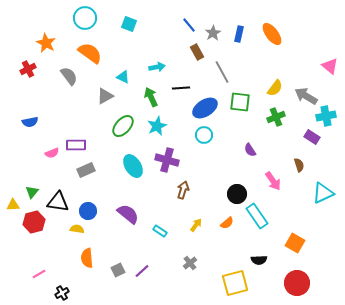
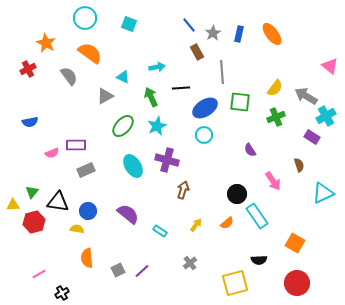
gray line at (222, 72): rotated 25 degrees clockwise
cyan cross at (326, 116): rotated 18 degrees counterclockwise
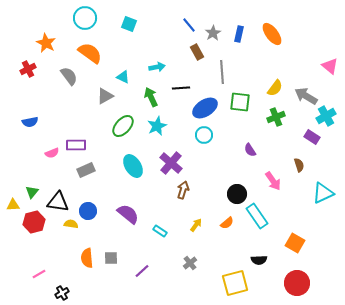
purple cross at (167, 160): moved 4 px right, 3 px down; rotated 25 degrees clockwise
yellow semicircle at (77, 229): moved 6 px left, 5 px up
gray square at (118, 270): moved 7 px left, 12 px up; rotated 24 degrees clockwise
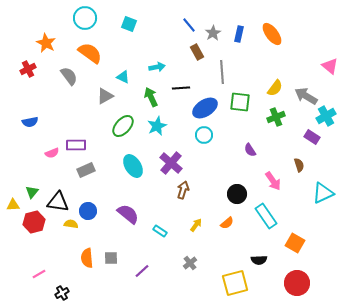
cyan rectangle at (257, 216): moved 9 px right
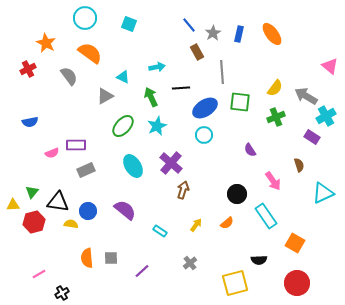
purple semicircle at (128, 214): moved 3 px left, 4 px up
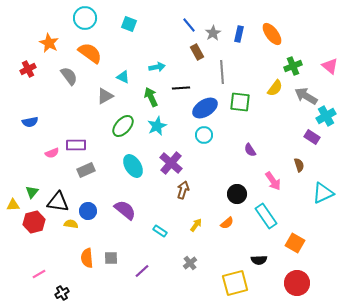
orange star at (46, 43): moved 3 px right
green cross at (276, 117): moved 17 px right, 51 px up
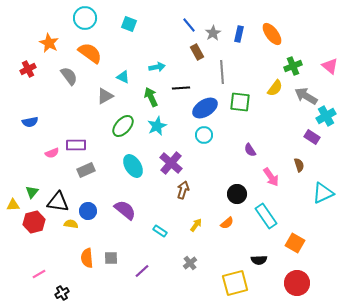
pink arrow at (273, 181): moved 2 px left, 4 px up
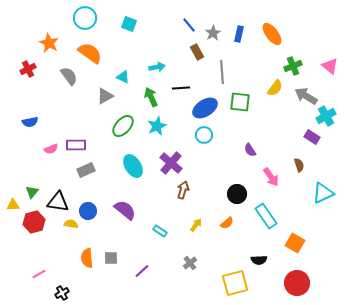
pink semicircle at (52, 153): moved 1 px left, 4 px up
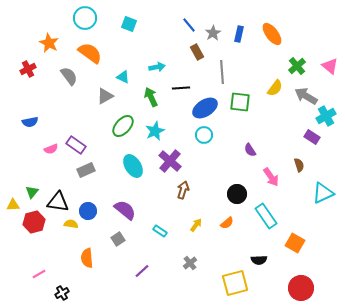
green cross at (293, 66): moved 4 px right; rotated 18 degrees counterclockwise
cyan star at (157, 126): moved 2 px left, 5 px down
purple rectangle at (76, 145): rotated 36 degrees clockwise
purple cross at (171, 163): moved 1 px left, 2 px up
gray square at (111, 258): moved 7 px right, 19 px up; rotated 32 degrees counterclockwise
red circle at (297, 283): moved 4 px right, 5 px down
